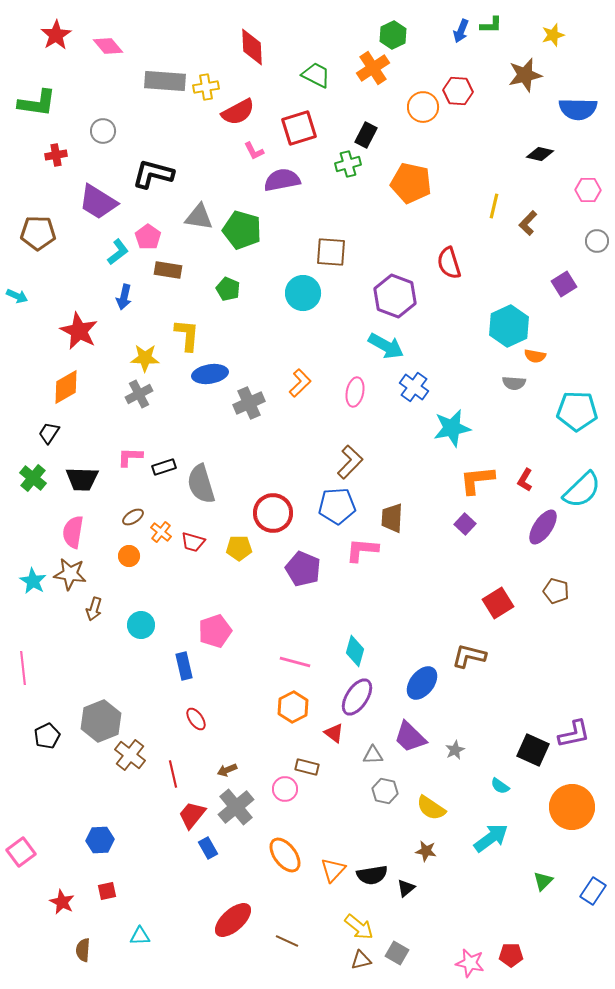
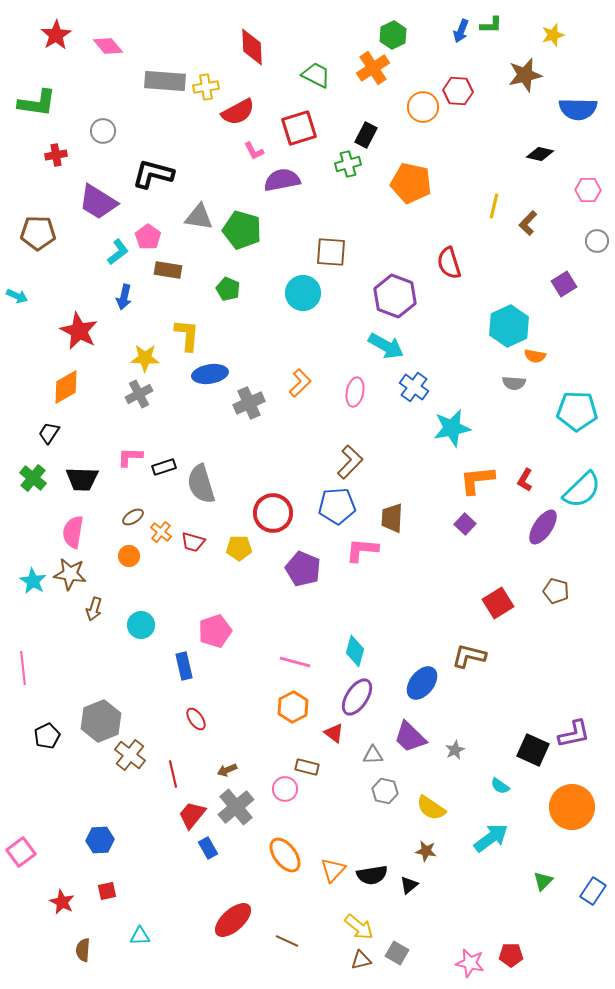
black triangle at (406, 888): moved 3 px right, 3 px up
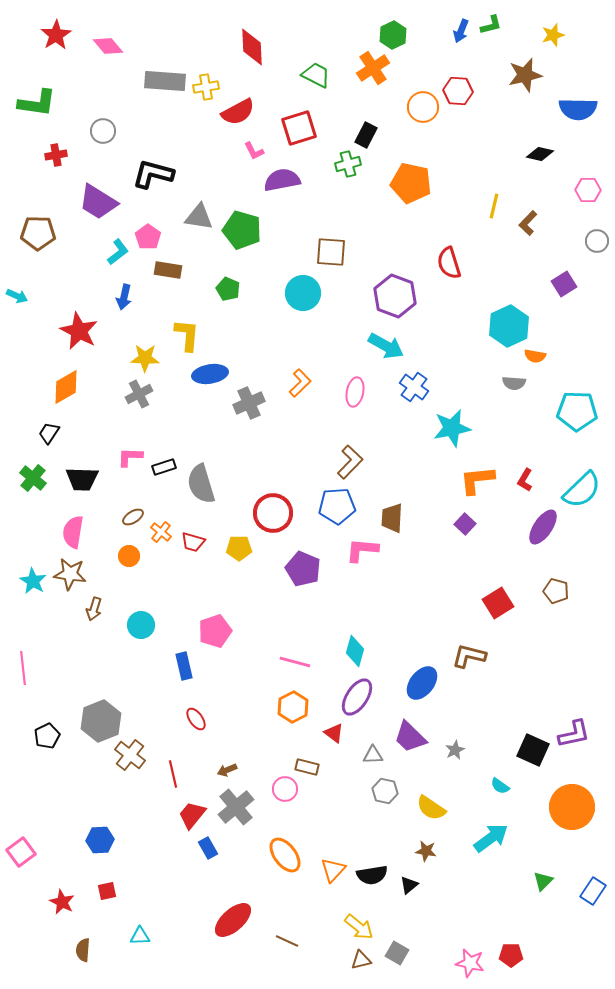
green L-shape at (491, 25): rotated 15 degrees counterclockwise
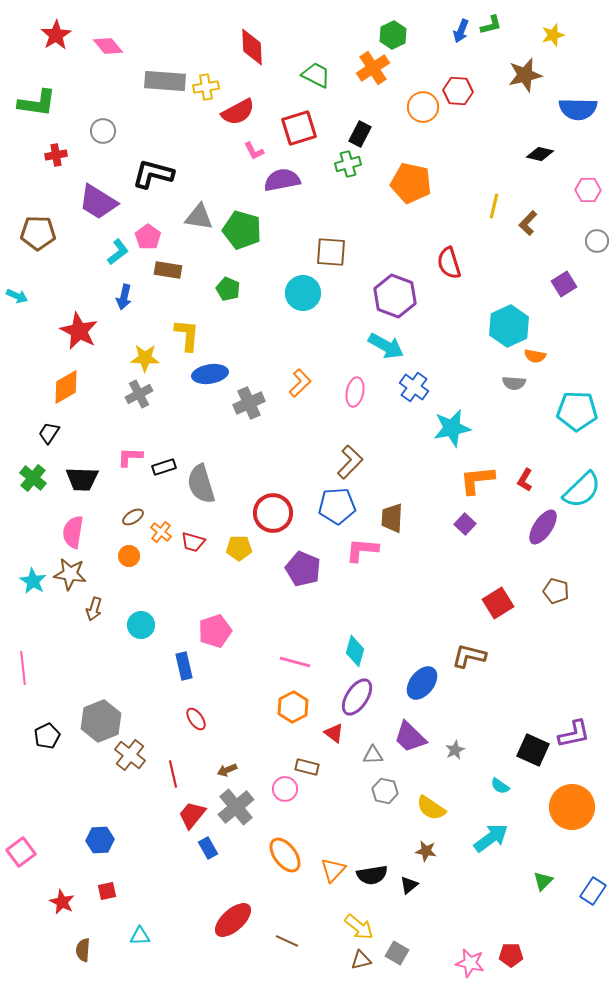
black rectangle at (366, 135): moved 6 px left, 1 px up
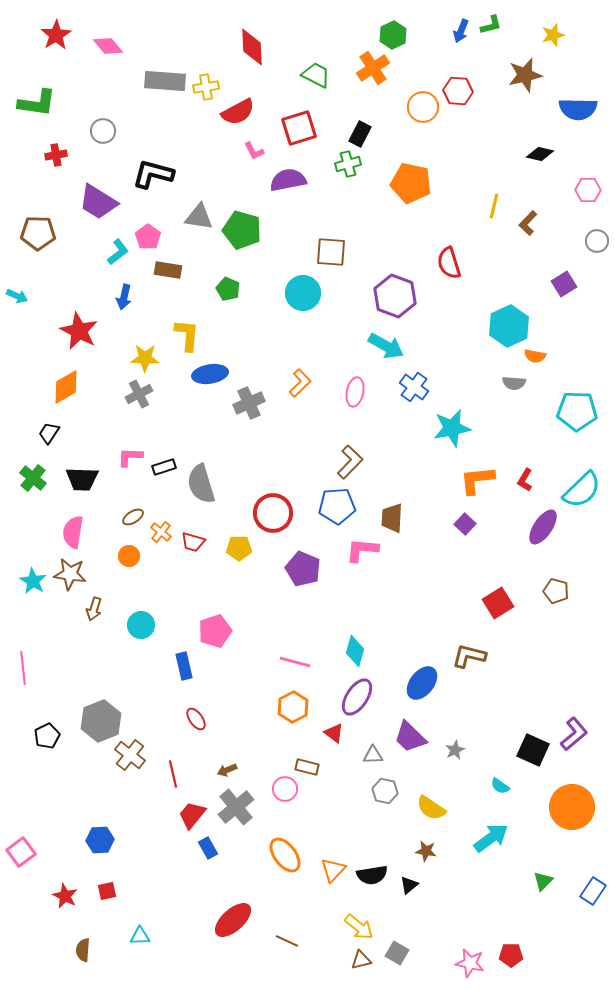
purple semicircle at (282, 180): moved 6 px right
purple L-shape at (574, 734): rotated 28 degrees counterclockwise
red star at (62, 902): moved 3 px right, 6 px up
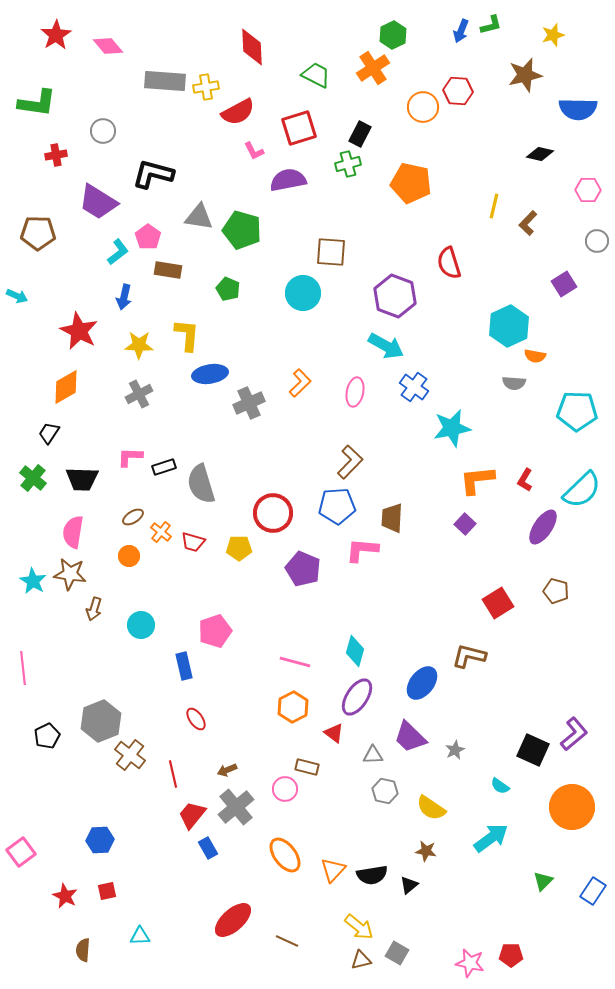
yellow star at (145, 358): moved 6 px left, 13 px up
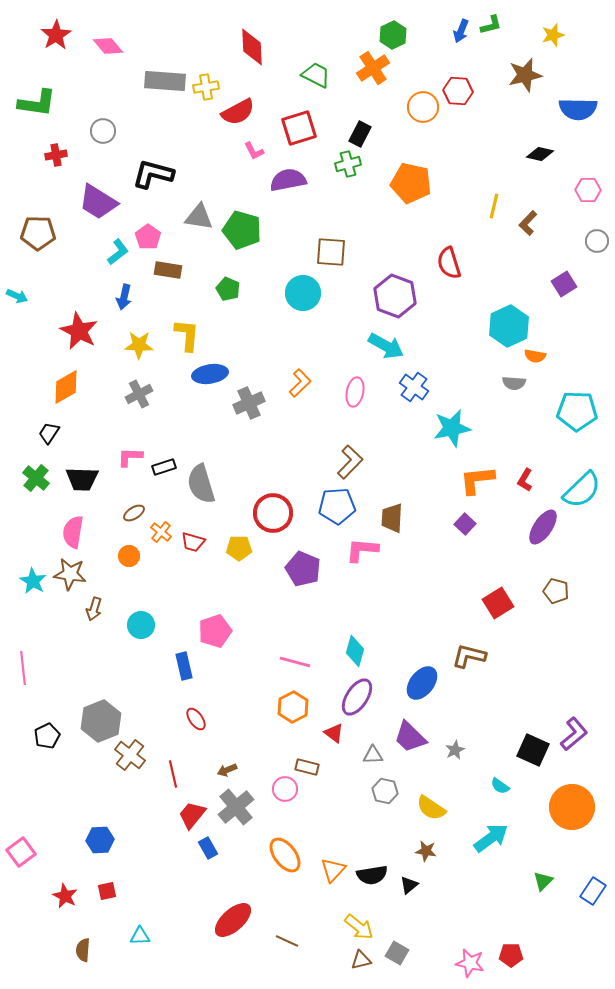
green cross at (33, 478): moved 3 px right
brown ellipse at (133, 517): moved 1 px right, 4 px up
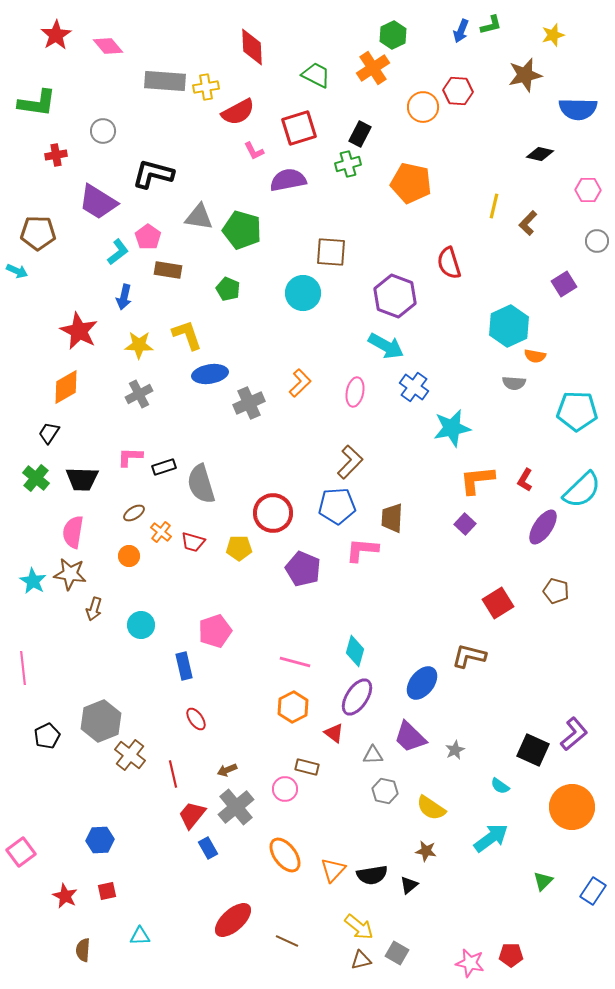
cyan arrow at (17, 296): moved 25 px up
yellow L-shape at (187, 335): rotated 24 degrees counterclockwise
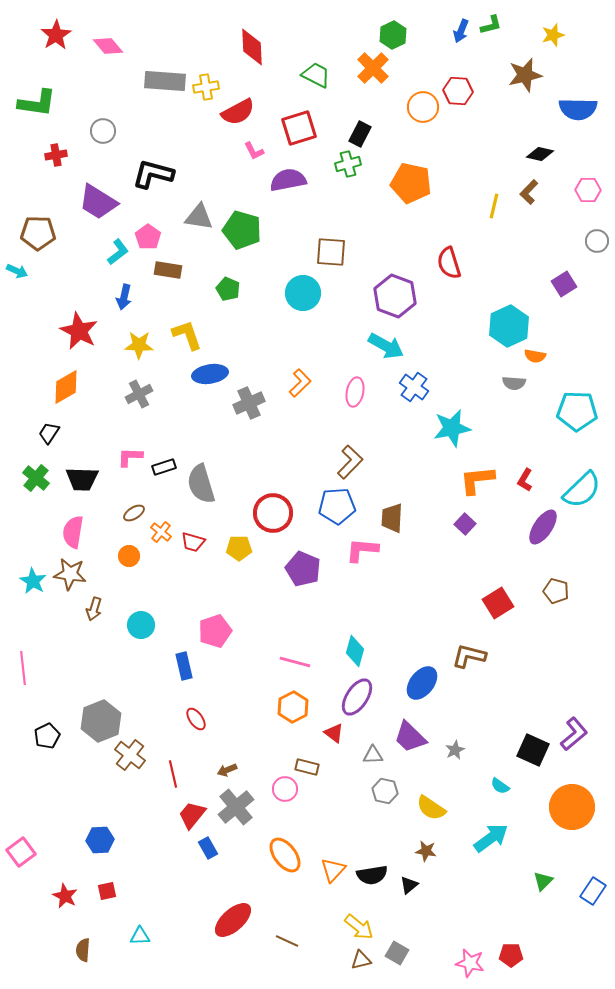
orange cross at (373, 68): rotated 12 degrees counterclockwise
brown L-shape at (528, 223): moved 1 px right, 31 px up
